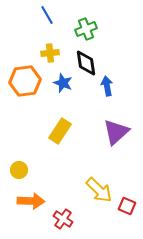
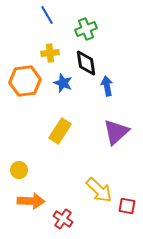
red square: rotated 12 degrees counterclockwise
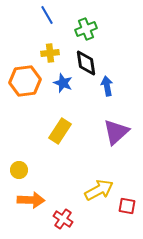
yellow arrow: rotated 72 degrees counterclockwise
orange arrow: moved 1 px up
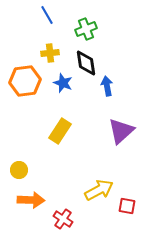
purple triangle: moved 5 px right, 1 px up
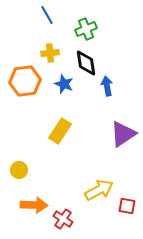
blue star: moved 1 px right, 1 px down
purple triangle: moved 2 px right, 3 px down; rotated 8 degrees clockwise
orange arrow: moved 3 px right, 5 px down
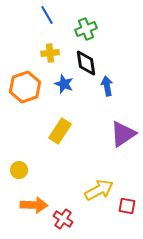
orange hexagon: moved 6 px down; rotated 12 degrees counterclockwise
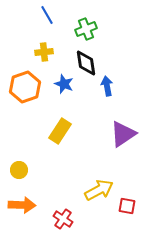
yellow cross: moved 6 px left, 1 px up
orange arrow: moved 12 px left
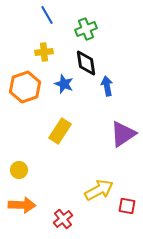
red cross: rotated 18 degrees clockwise
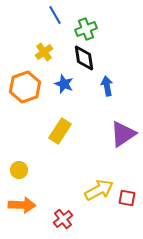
blue line: moved 8 px right
yellow cross: rotated 30 degrees counterclockwise
black diamond: moved 2 px left, 5 px up
red square: moved 8 px up
